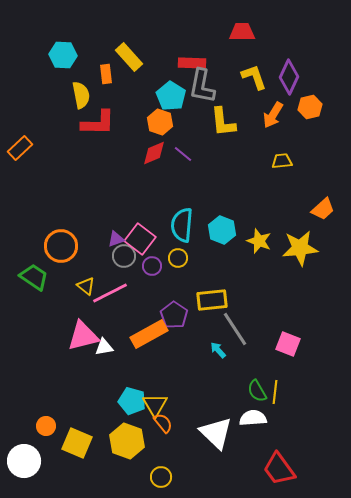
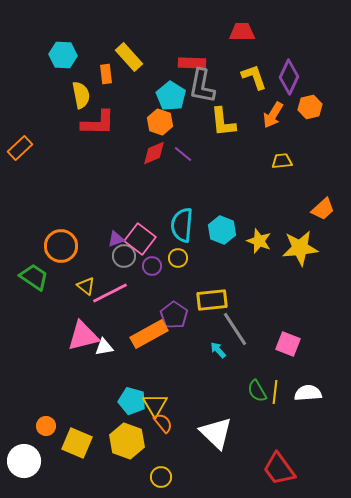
white semicircle at (253, 418): moved 55 px right, 25 px up
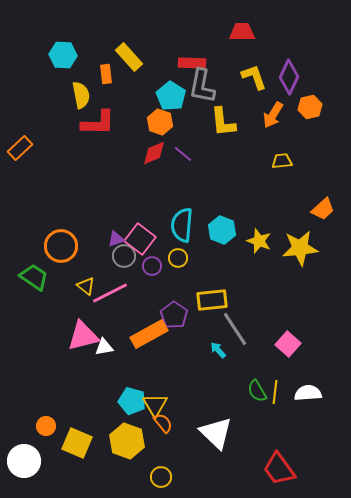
pink square at (288, 344): rotated 20 degrees clockwise
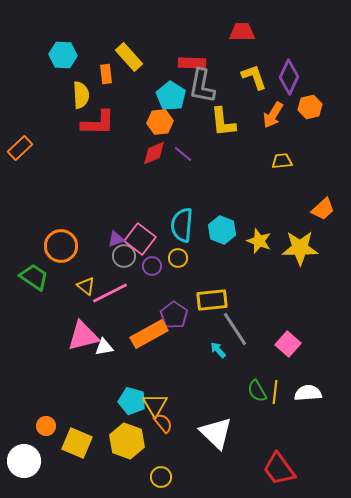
yellow semicircle at (81, 95): rotated 8 degrees clockwise
orange hexagon at (160, 122): rotated 25 degrees counterclockwise
yellow star at (300, 248): rotated 6 degrees clockwise
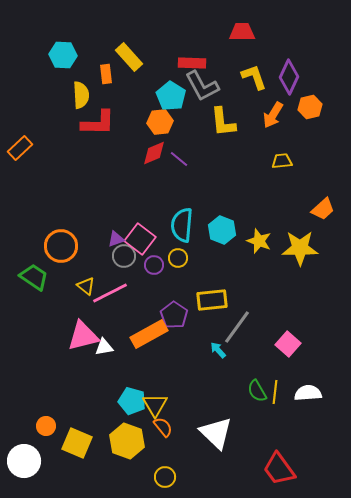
gray L-shape at (202, 86): rotated 39 degrees counterclockwise
purple line at (183, 154): moved 4 px left, 5 px down
purple circle at (152, 266): moved 2 px right, 1 px up
gray line at (235, 329): moved 2 px right, 2 px up; rotated 69 degrees clockwise
orange semicircle at (163, 423): moved 4 px down
yellow circle at (161, 477): moved 4 px right
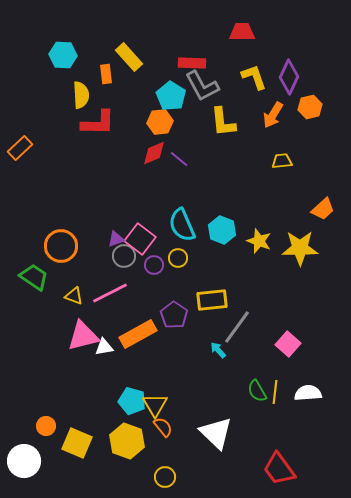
cyan semicircle at (182, 225): rotated 28 degrees counterclockwise
yellow triangle at (86, 286): moved 12 px left, 10 px down; rotated 18 degrees counterclockwise
orange rectangle at (149, 334): moved 11 px left
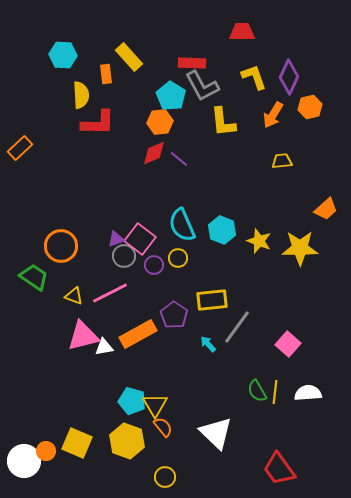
orange trapezoid at (323, 209): moved 3 px right
cyan arrow at (218, 350): moved 10 px left, 6 px up
orange circle at (46, 426): moved 25 px down
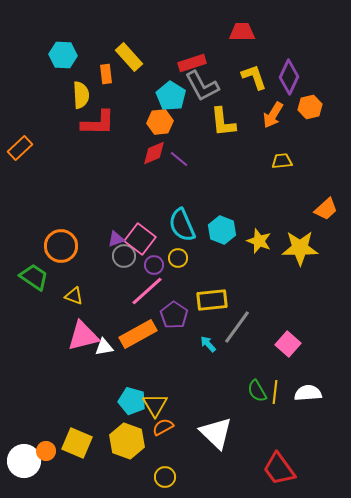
red rectangle at (192, 63): rotated 20 degrees counterclockwise
pink line at (110, 293): moved 37 px right, 2 px up; rotated 15 degrees counterclockwise
orange semicircle at (163, 427): rotated 80 degrees counterclockwise
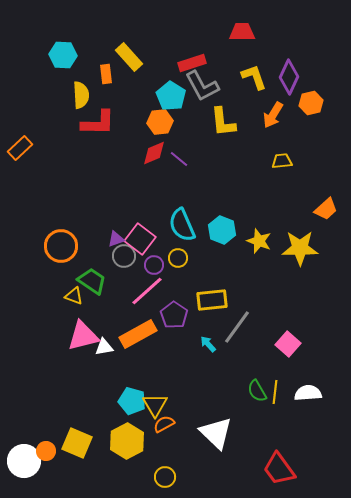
orange hexagon at (310, 107): moved 1 px right, 4 px up
green trapezoid at (34, 277): moved 58 px right, 4 px down
orange semicircle at (163, 427): moved 1 px right, 3 px up
yellow hexagon at (127, 441): rotated 12 degrees clockwise
